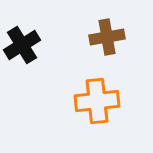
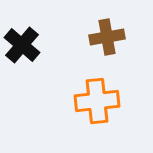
black cross: rotated 18 degrees counterclockwise
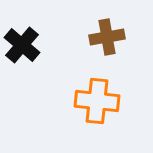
orange cross: rotated 12 degrees clockwise
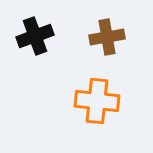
black cross: moved 13 px right, 9 px up; rotated 30 degrees clockwise
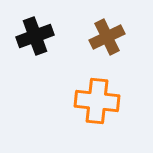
brown cross: rotated 16 degrees counterclockwise
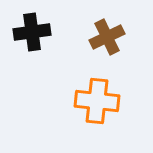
black cross: moved 3 px left, 4 px up; rotated 12 degrees clockwise
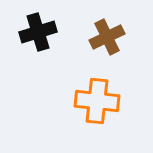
black cross: moved 6 px right; rotated 9 degrees counterclockwise
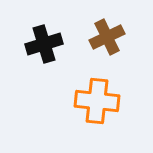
black cross: moved 6 px right, 12 px down
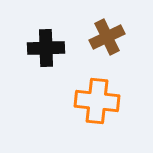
black cross: moved 2 px right, 4 px down; rotated 15 degrees clockwise
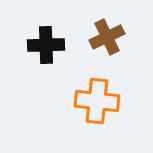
black cross: moved 3 px up
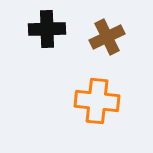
black cross: moved 1 px right, 16 px up
